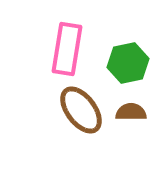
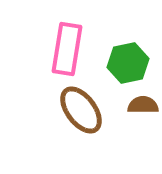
brown semicircle: moved 12 px right, 7 px up
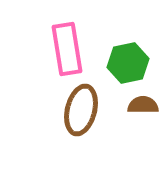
pink rectangle: rotated 18 degrees counterclockwise
brown ellipse: rotated 51 degrees clockwise
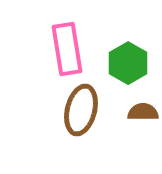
green hexagon: rotated 18 degrees counterclockwise
brown semicircle: moved 7 px down
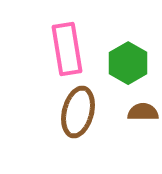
brown ellipse: moved 3 px left, 2 px down
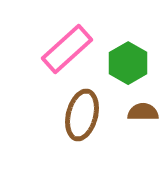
pink rectangle: rotated 57 degrees clockwise
brown ellipse: moved 4 px right, 3 px down
